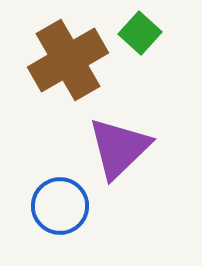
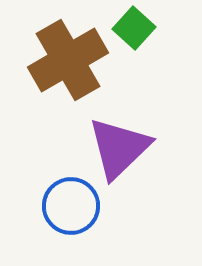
green square: moved 6 px left, 5 px up
blue circle: moved 11 px right
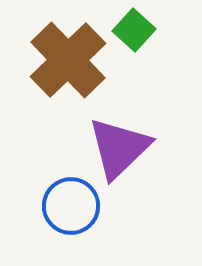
green square: moved 2 px down
brown cross: rotated 14 degrees counterclockwise
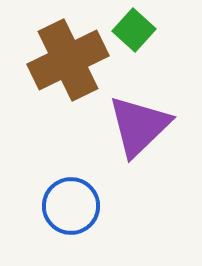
brown cross: rotated 18 degrees clockwise
purple triangle: moved 20 px right, 22 px up
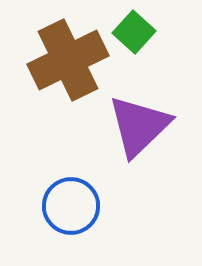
green square: moved 2 px down
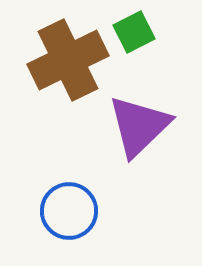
green square: rotated 21 degrees clockwise
blue circle: moved 2 px left, 5 px down
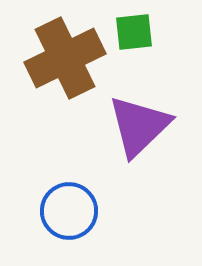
green square: rotated 21 degrees clockwise
brown cross: moved 3 px left, 2 px up
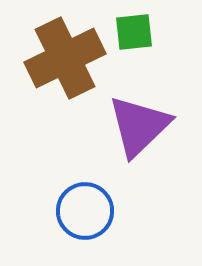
blue circle: moved 16 px right
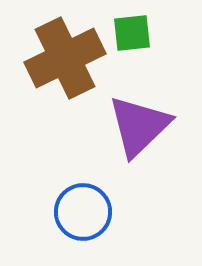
green square: moved 2 px left, 1 px down
blue circle: moved 2 px left, 1 px down
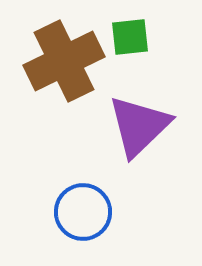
green square: moved 2 px left, 4 px down
brown cross: moved 1 px left, 3 px down
